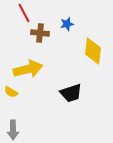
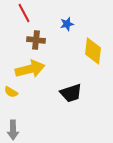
brown cross: moved 4 px left, 7 px down
yellow arrow: moved 2 px right
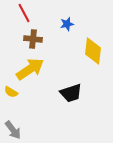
brown cross: moved 3 px left, 1 px up
yellow arrow: rotated 20 degrees counterclockwise
gray arrow: rotated 36 degrees counterclockwise
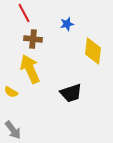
yellow arrow: rotated 80 degrees counterclockwise
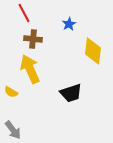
blue star: moved 2 px right; rotated 16 degrees counterclockwise
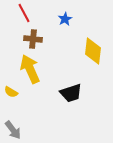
blue star: moved 4 px left, 5 px up
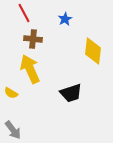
yellow semicircle: moved 1 px down
